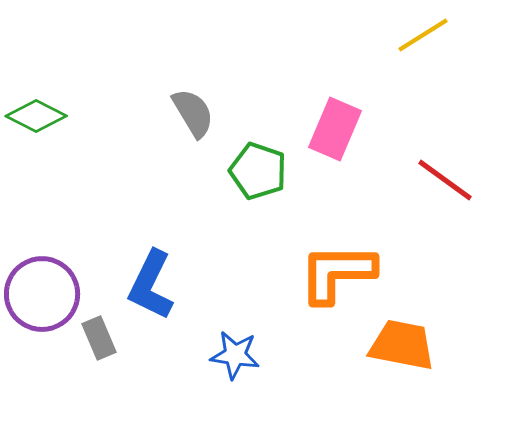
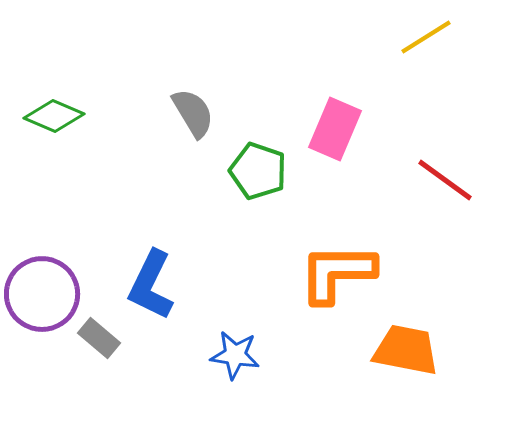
yellow line: moved 3 px right, 2 px down
green diamond: moved 18 px right; rotated 4 degrees counterclockwise
gray rectangle: rotated 27 degrees counterclockwise
orange trapezoid: moved 4 px right, 5 px down
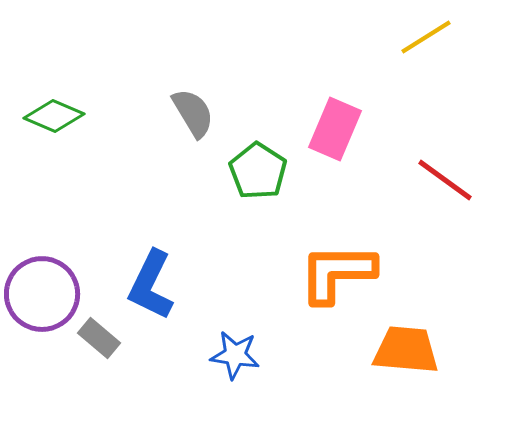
green pentagon: rotated 14 degrees clockwise
orange trapezoid: rotated 6 degrees counterclockwise
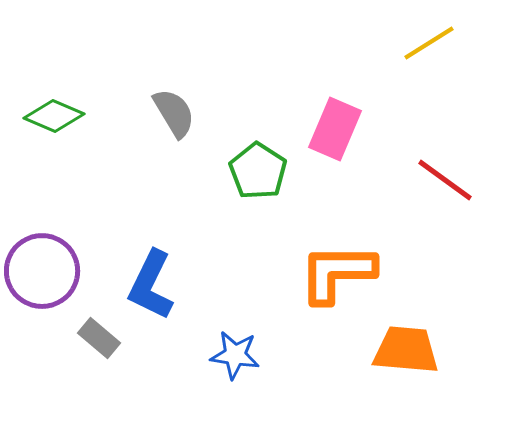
yellow line: moved 3 px right, 6 px down
gray semicircle: moved 19 px left
purple circle: moved 23 px up
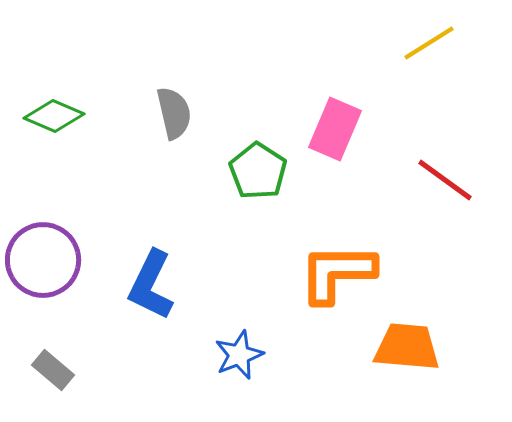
gray semicircle: rotated 18 degrees clockwise
purple circle: moved 1 px right, 11 px up
gray rectangle: moved 46 px left, 32 px down
orange trapezoid: moved 1 px right, 3 px up
blue star: moved 4 px right; rotated 30 degrees counterclockwise
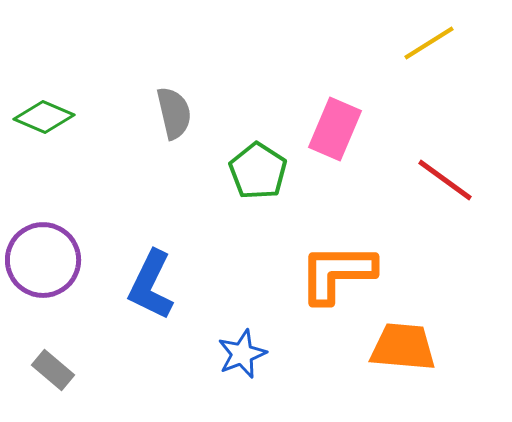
green diamond: moved 10 px left, 1 px down
orange trapezoid: moved 4 px left
blue star: moved 3 px right, 1 px up
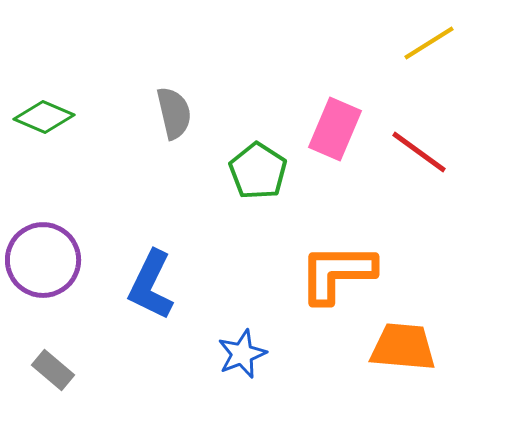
red line: moved 26 px left, 28 px up
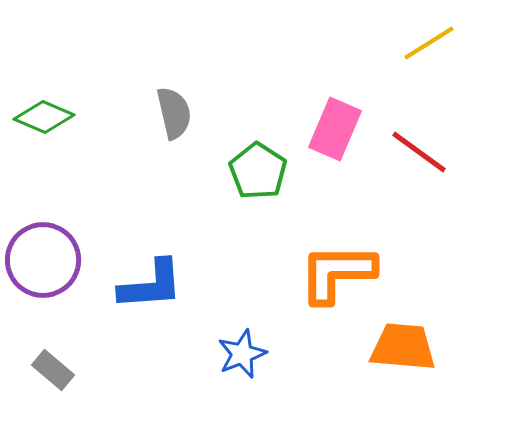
blue L-shape: rotated 120 degrees counterclockwise
